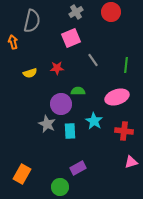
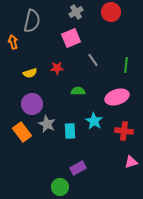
purple circle: moved 29 px left
orange rectangle: moved 42 px up; rotated 66 degrees counterclockwise
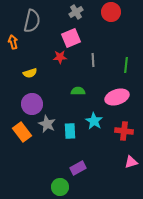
gray line: rotated 32 degrees clockwise
red star: moved 3 px right, 11 px up
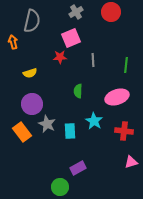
green semicircle: rotated 88 degrees counterclockwise
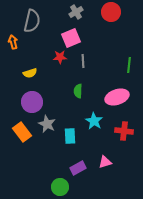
gray line: moved 10 px left, 1 px down
green line: moved 3 px right
purple circle: moved 2 px up
cyan rectangle: moved 5 px down
pink triangle: moved 26 px left
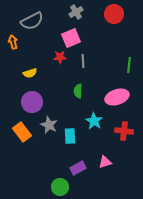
red circle: moved 3 px right, 2 px down
gray semicircle: rotated 50 degrees clockwise
gray star: moved 2 px right, 1 px down
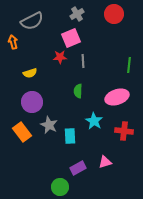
gray cross: moved 1 px right, 2 px down
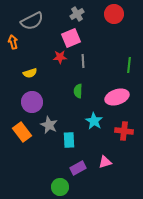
cyan rectangle: moved 1 px left, 4 px down
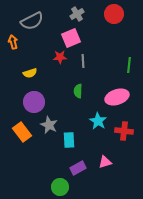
purple circle: moved 2 px right
cyan star: moved 4 px right
